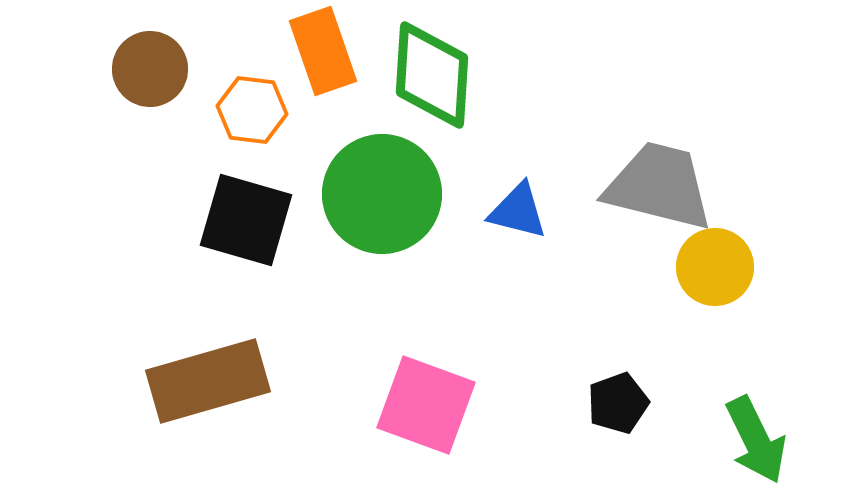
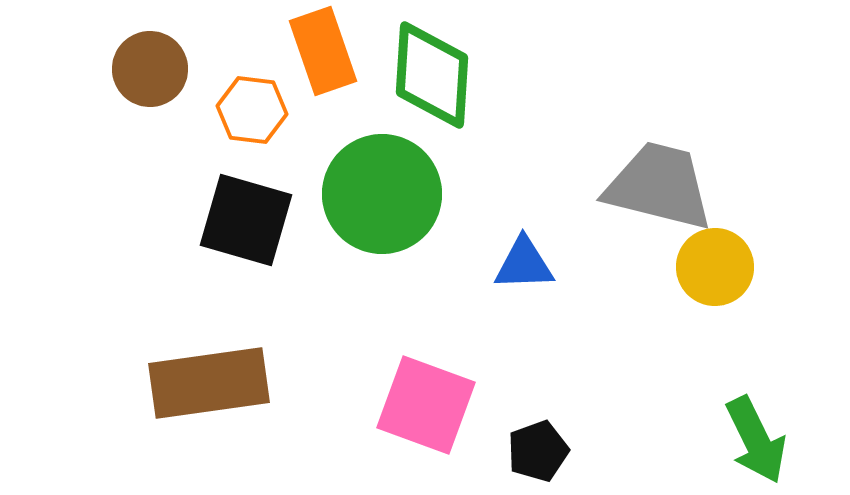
blue triangle: moved 6 px right, 53 px down; rotated 16 degrees counterclockwise
brown rectangle: moved 1 px right, 2 px down; rotated 8 degrees clockwise
black pentagon: moved 80 px left, 48 px down
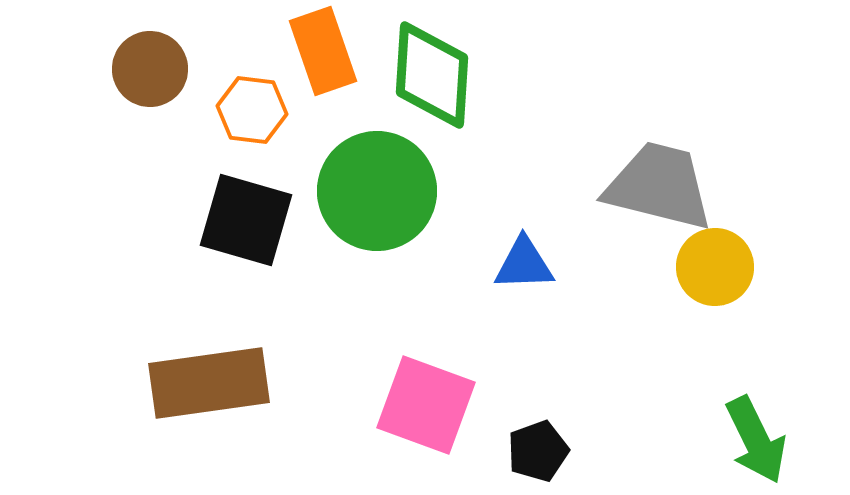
green circle: moved 5 px left, 3 px up
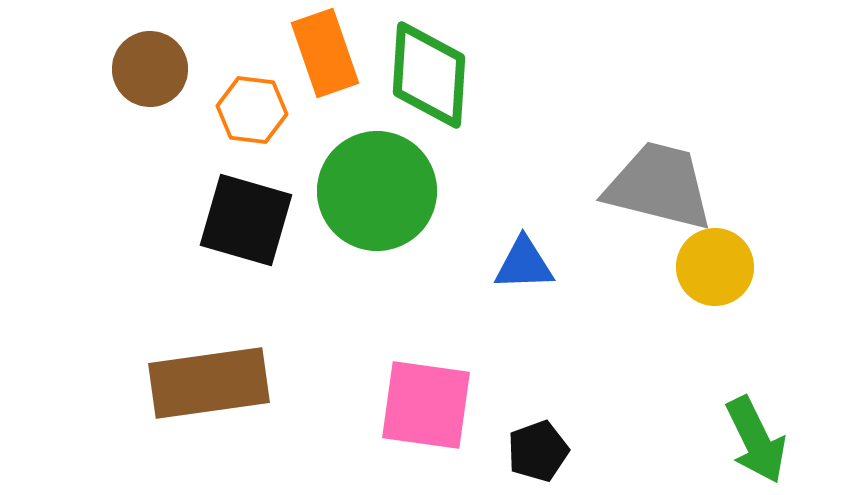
orange rectangle: moved 2 px right, 2 px down
green diamond: moved 3 px left
pink square: rotated 12 degrees counterclockwise
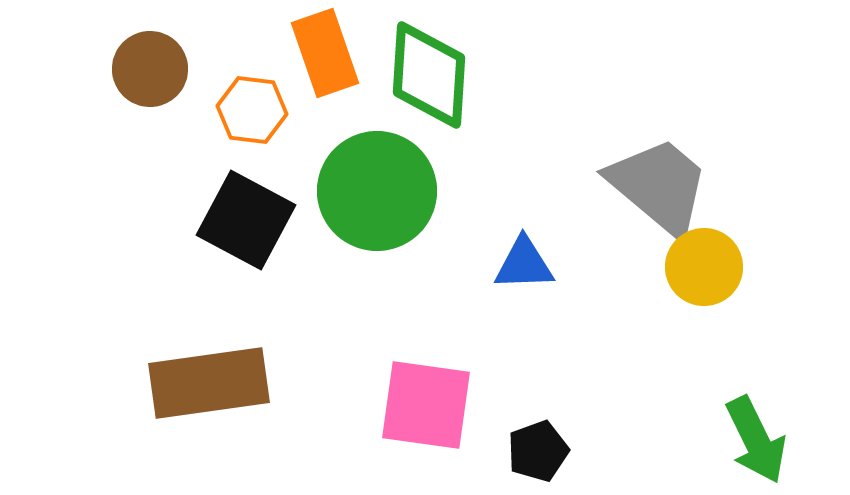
gray trapezoid: rotated 26 degrees clockwise
black square: rotated 12 degrees clockwise
yellow circle: moved 11 px left
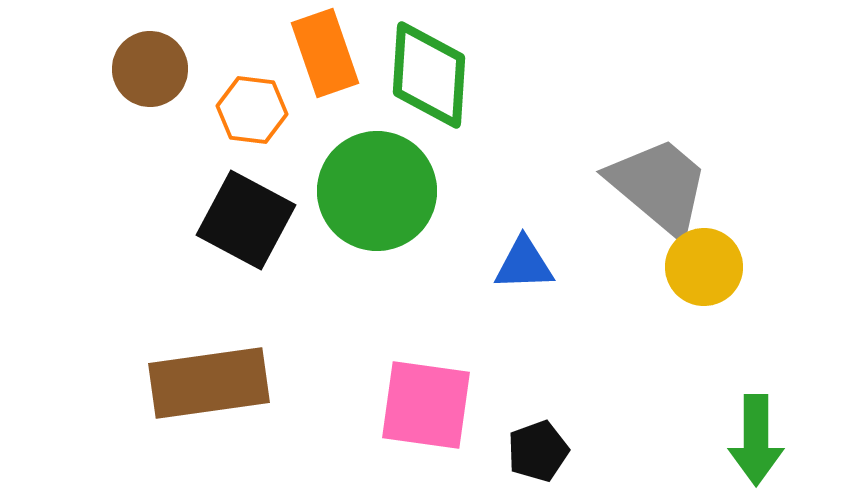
green arrow: rotated 26 degrees clockwise
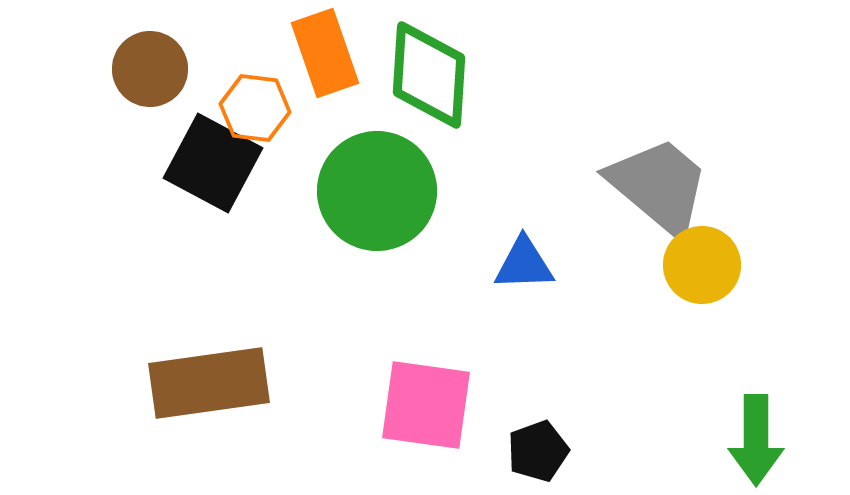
orange hexagon: moved 3 px right, 2 px up
black square: moved 33 px left, 57 px up
yellow circle: moved 2 px left, 2 px up
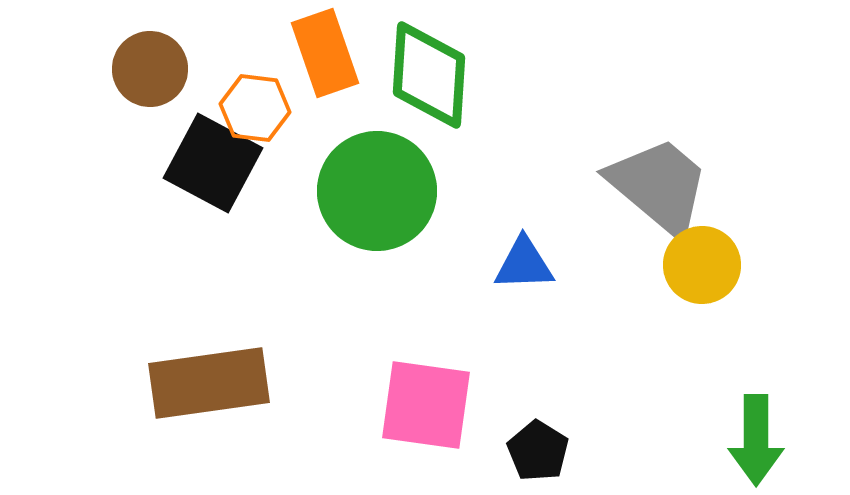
black pentagon: rotated 20 degrees counterclockwise
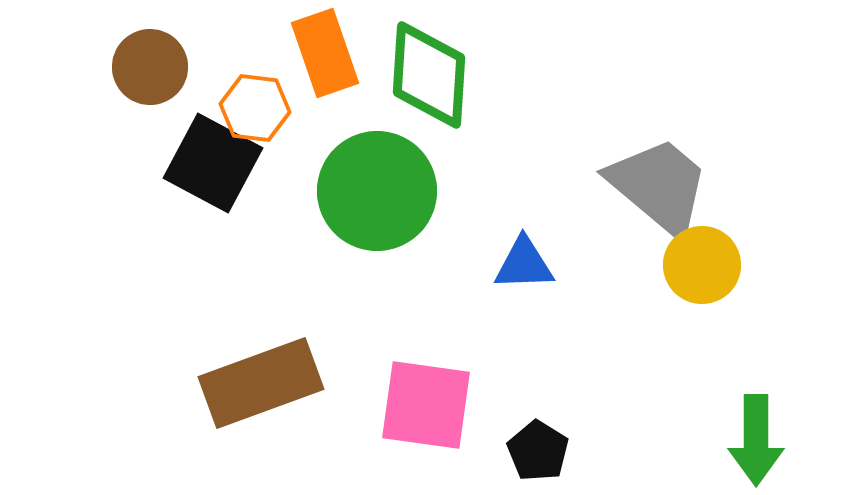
brown circle: moved 2 px up
brown rectangle: moved 52 px right; rotated 12 degrees counterclockwise
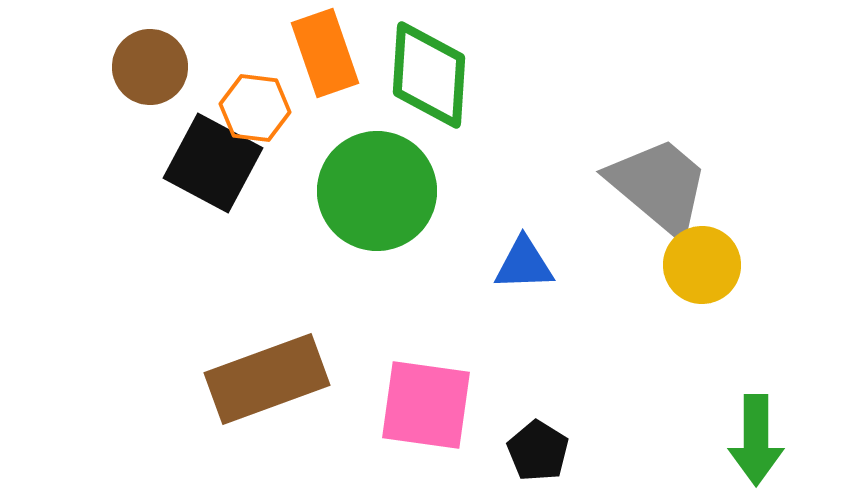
brown rectangle: moved 6 px right, 4 px up
